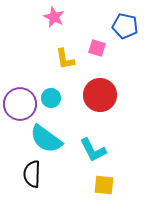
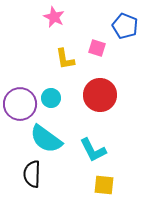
blue pentagon: rotated 10 degrees clockwise
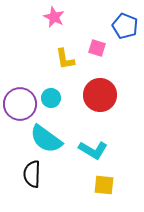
cyan L-shape: rotated 32 degrees counterclockwise
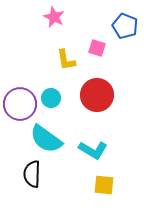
yellow L-shape: moved 1 px right, 1 px down
red circle: moved 3 px left
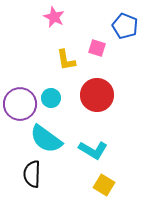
yellow square: rotated 25 degrees clockwise
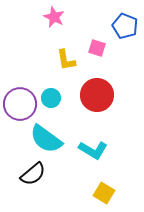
black semicircle: moved 1 px right; rotated 132 degrees counterclockwise
yellow square: moved 8 px down
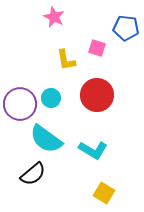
blue pentagon: moved 1 px right, 2 px down; rotated 15 degrees counterclockwise
